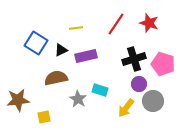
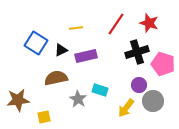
black cross: moved 3 px right, 7 px up
purple circle: moved 1 px down
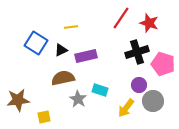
red line: moved 5 px right, 6 px up
yellow line: moved 5 px left, 1 px up
brown semicircle: moved 7 px right
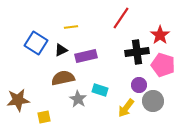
red star: moved 11 px right, 12 px down; rotated 18 degrees clockwise
black cross: rotated 10 degrees clockwise
pink pentagon: moved 1 px down
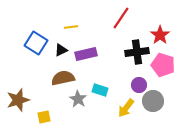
purple rectangle: moved 2 px up
brown star: rotated 10 degrees counterclockwise
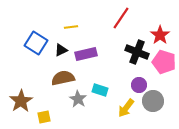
black cross: rotated 30 degrees clockwise
pink pentagon: moved 1 px right, 3 px up
brown star: moved 3 px right, 1 px down; rotated 15 degrees counterclockwise
